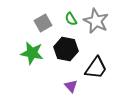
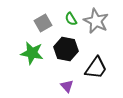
purple triangle: moved 4 px left
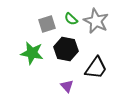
green semicircle: rotated 16 degrees counterclockwise
gray square: moved 4 px right, 1 px down; rotated 12 degrees clockwise
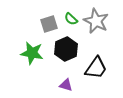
gray square: moved 2 px right
black hexagon: rotated 25 degrees clockwise
purple triangle: moved 1 px left, 1 px up; rotated 32 degrees counterclockwise
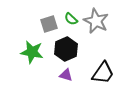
green star: moved 1 px up
black trapezoid: moved 7 px right, 5 px down
purple triangle: moved 10 px up
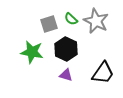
black hexagon: rotated 10 degrees counterclockwise
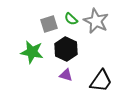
black trapezoid: moved 2 px left, 8 px down
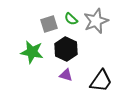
gray star: rotated 25 degrees clockwise
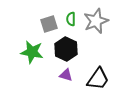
green semicircle: rotated 48 degrees clockwise
black trapezoid: moved 3 px left, 2 px up
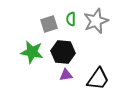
black hexagon: moved 3 px left, 3 px down; rotated 20 degrees counterclockwise
purple triangle: rotated 24 degrees counterclockwise
